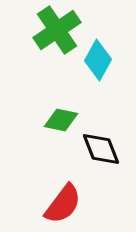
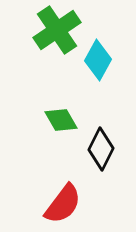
green diamond: rotated 48 degrees clockwise
black diamond: rotated 48 degrees clockwise
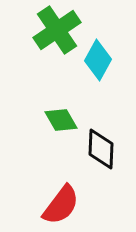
black diamond: rotated 24 degrees counterclockwise
red semicircle: moved 2 px left, 1 px down
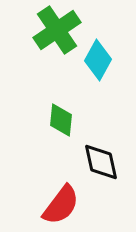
green diamond: rotated 36 degrees clockwise
black diamond: moved 13 px down; rotated 15 degrees counterclockwise
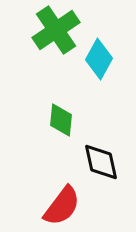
green cross: moved 1 px left
cyan diamond: moved 1 px right, 1 px up
red semicircle: moved 1 px right, 1 px down
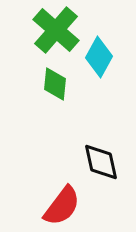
green cross: rotated 15 degrees counterclockwise
cyan diamond: moved 2 px up
green diamond: moved 6 px left, 36 px up
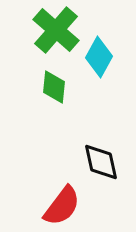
green diamond: moved 1 px left, 3 px down
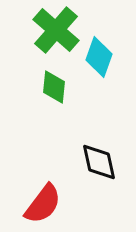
cyan diamond: rotated 9 degrees counterclockwise
black diamond: moved 2 px left
red semicircle: moved 19 px left, 2 px up
